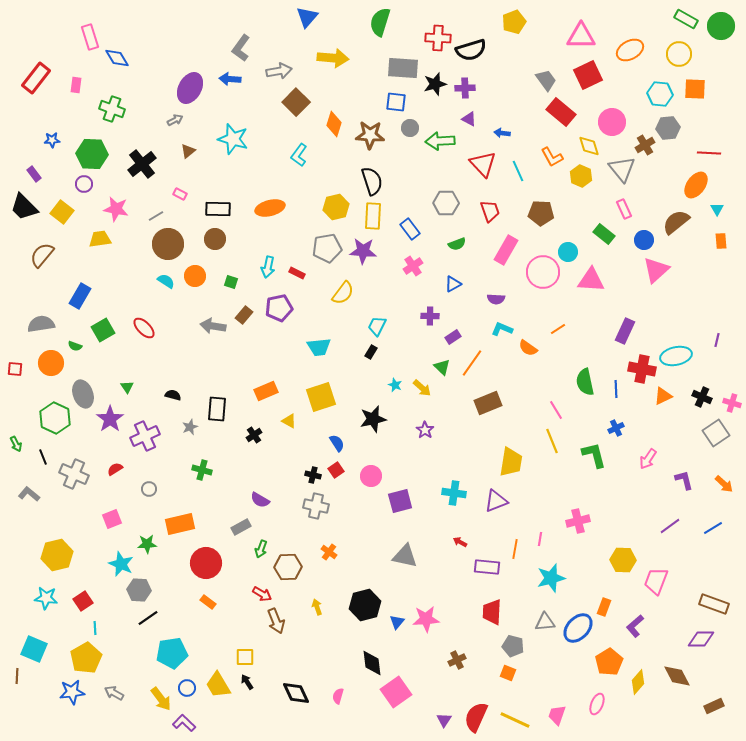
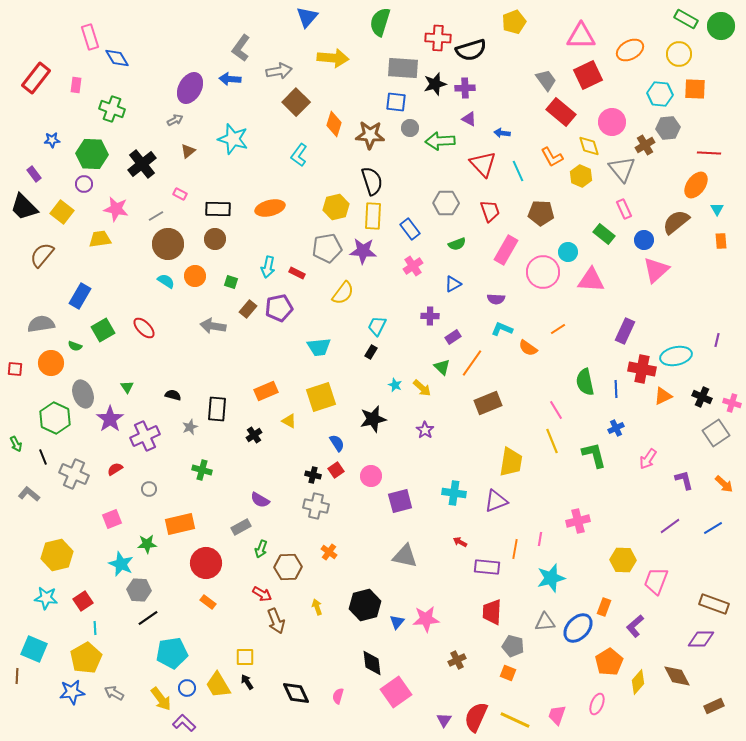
brown rectangle at (244, 315): moved 4 px right, 6 px up
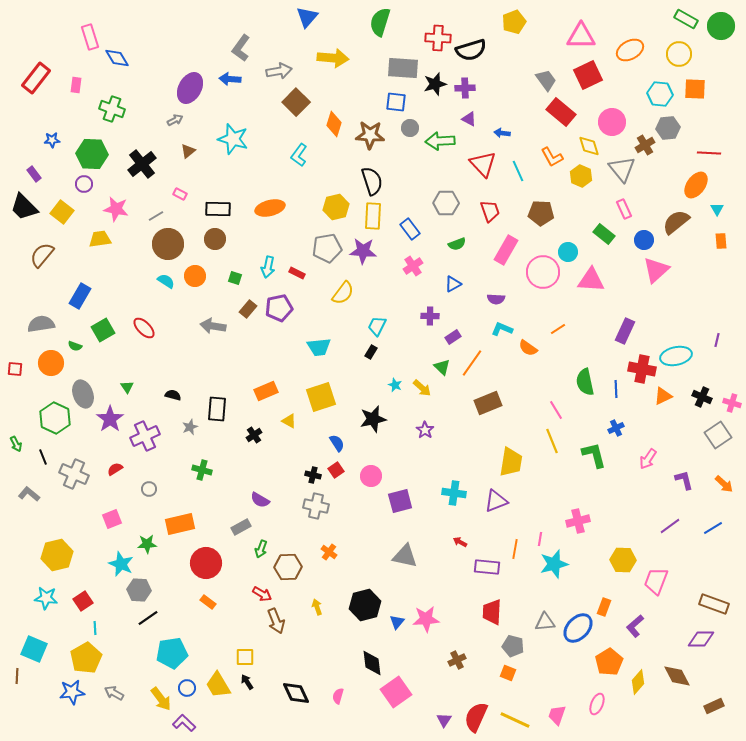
green square at (231, 282): moved 4 px right, 4 px up
gray square at (716, 433): moved 2 px right, 2 px down
cyan star at (551, 578): moved 3 px right, 14 px up
